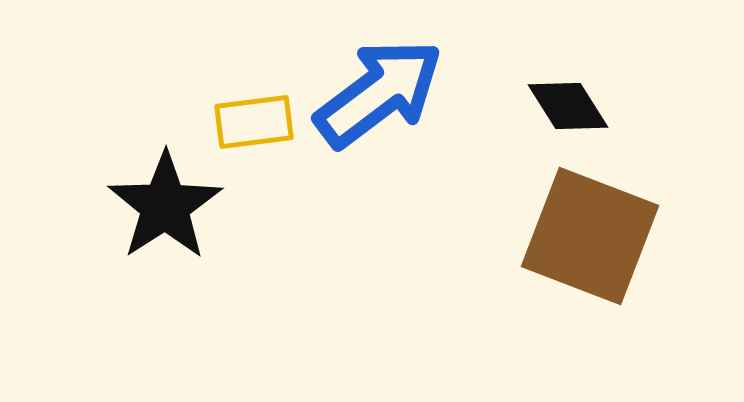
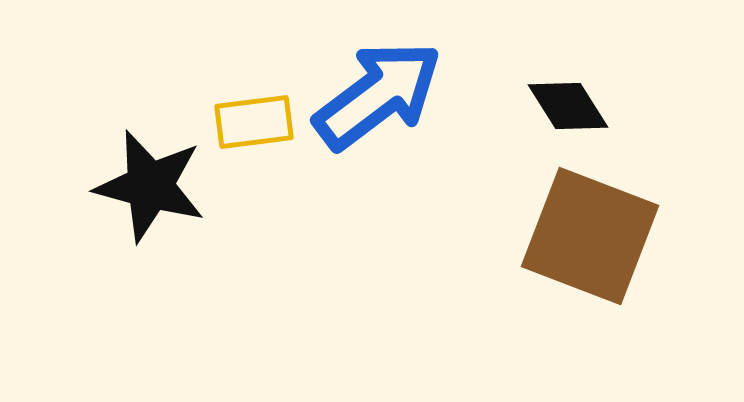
blue arrow: moved 1 px left, 2 px down
black star: moved 15 px left, 20 px up; rotated 24 degrees counterclockwise
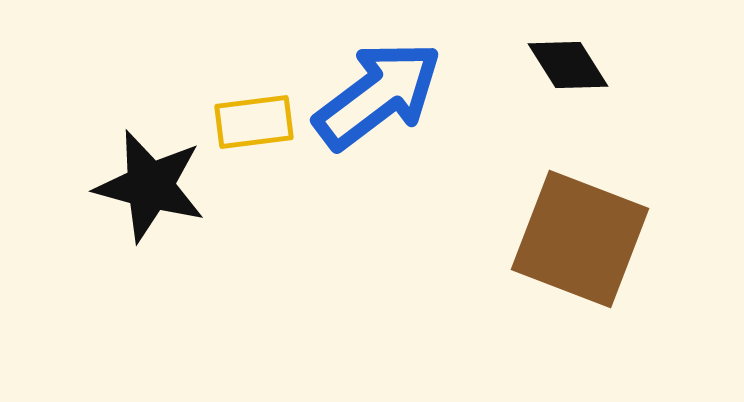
black diamond: moved 41 px up
brown square: moved 10 px left, 3 px down
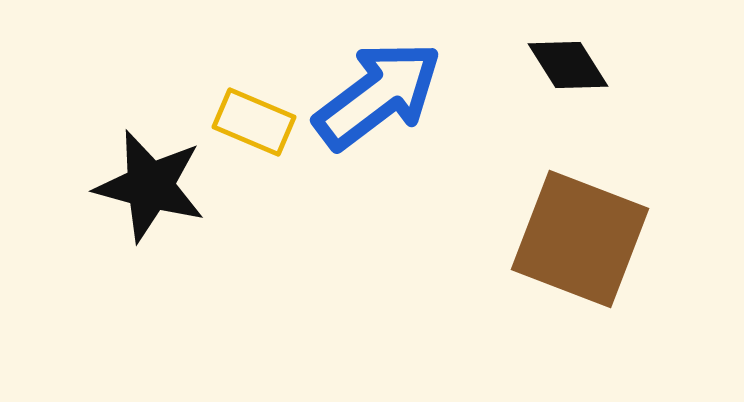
yellow rectangle: rotated 30 degrees clockwise
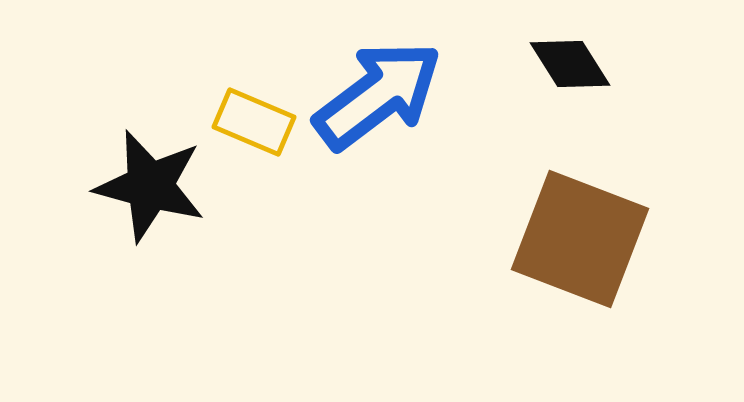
black diamond: moved 2 px right, 1 px up
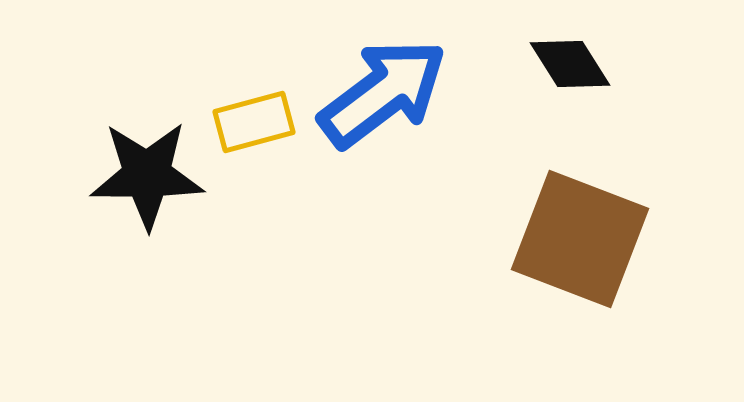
blue arrow: moved 5 px right, 2 px up
yellow rectangle: rotated 38 degrees counterclockwise
black star: moved 3 px left, 11 px up; rotated 15 degrees counterclockwise
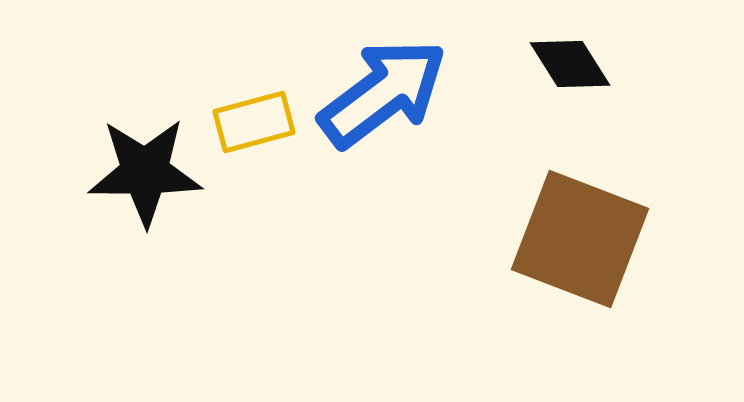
black star: moved 2 px left, 3 px up
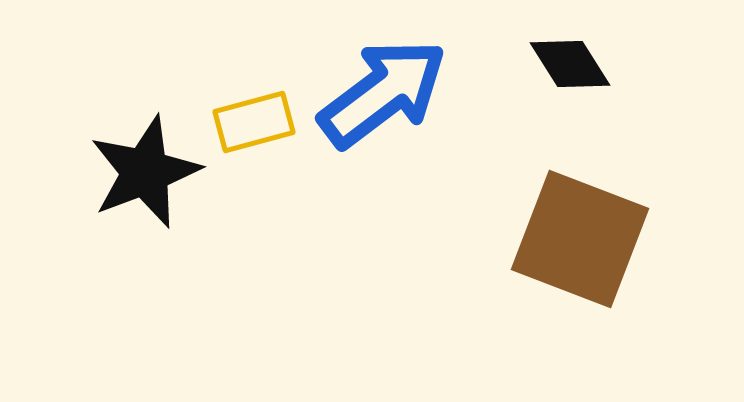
black star: rotated 21 degrees counterclockwise
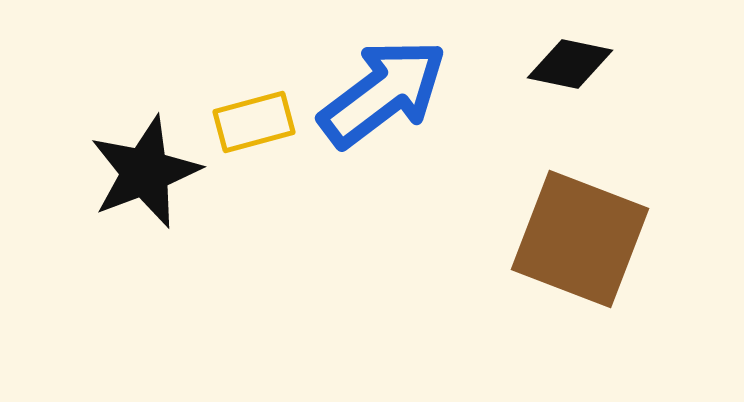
black diamond: rotated 46 degrees counterclockwise
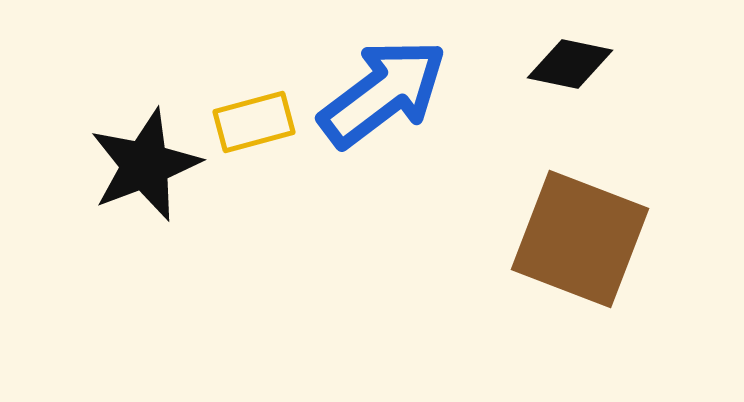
black star: moved 7 px up
